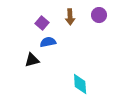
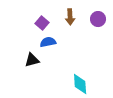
purple circle: moved 1 px left, 4 px down
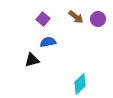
brown arrow: moved 6 px right; rotated 49 degrees counterclockwise
purple square: moved 1 px right, 4 px up
cyan diamond: rotated 50 degrees clockwise
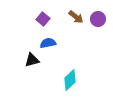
blue semicircle: moved 1 px down
cyan diamond: moved 10 px left, 4 px up
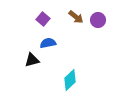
purple circle: moved 1 px down
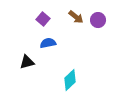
black triangle: moved 5 px left, 2 px down
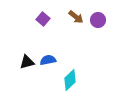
blue semicircle: moved 17 px down
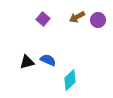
brown arrow: moved 1 px right; rotated 112 degrees clockwise
blue semicircle: rotated 35 degrees clockwise
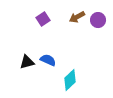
purple square: rotated 16 degrees clockwise
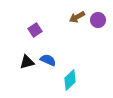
purple square: moved 8 px left, 11 px down
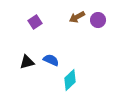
purple square: moved 8 px up
blue semicircle: moved 3 px right
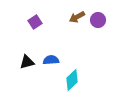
blue semicircle: rotated 28 degrees counterclockwise
cyan diamond: moved 2 px right
